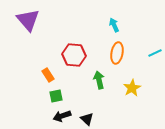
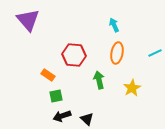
orange rectangle: rotated 24 degrees counterclockwise
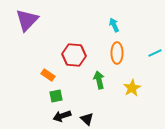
purple triangle: moved 1 px left; rotated 25 degrees clockwise
orange ellipse: rotated 10 degrees counterclockwise
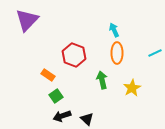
cyan arrow: moved 5 px down
red hexagon: rotated 15 degrees clockwise
green arrow: moved 3 px right
green square: rotated 24 degrees counterclockwise
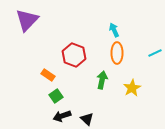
green arrow: rotated 24 degrees clockwise
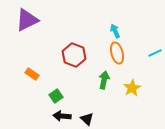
purple triangle: rotated 20 degrees clockwise
cyan arrow: moved 1 px right, 1 px down
orange ellipse: rotated 15 degrees counterclockwise
orange rectangle: moved 16 px left, 1 px up
green arrow: moved 2 px right
black arrow: rotated 24 degrees clockwise
